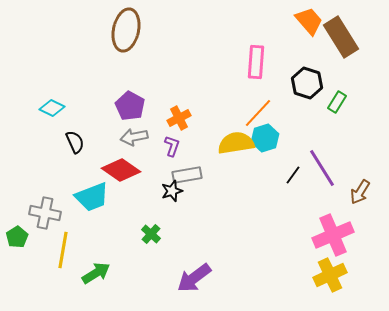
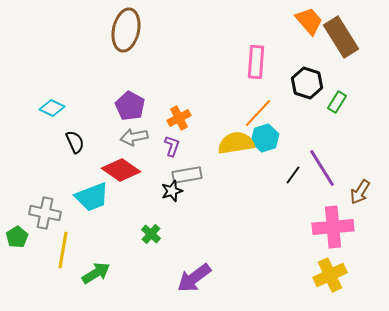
pink cross: moved 8 px up; rotated 18 degrees clockwise
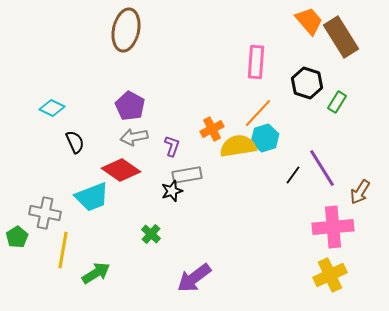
orange cross: moved 33 px right, 11 px down
yellow semicircle: moved 2 px right, 3 px down
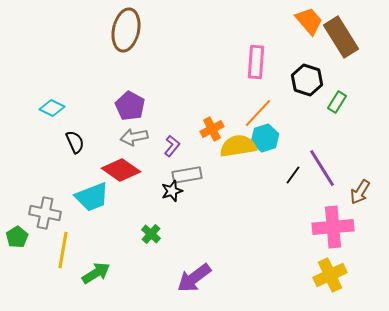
black hexagon: moved 3 px up
purple L-shape: rotated 20 degrees clockwise
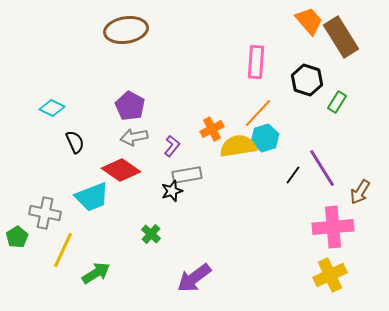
brown ellipse: rotated 69 degrees clockwise
yellow line: rotated 15 degrees clockwise
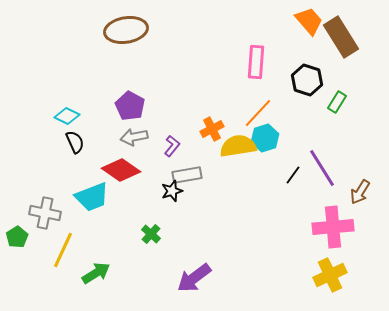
cyan diamond: moved 15 px right, 8 px down
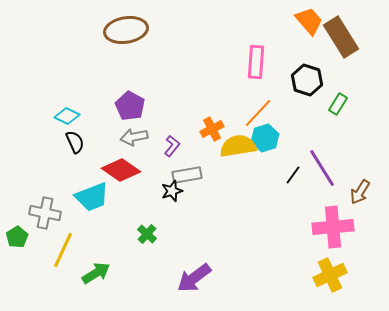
green rectangle: moved 1 px right, 2 px down
green cross: moved 4 px left
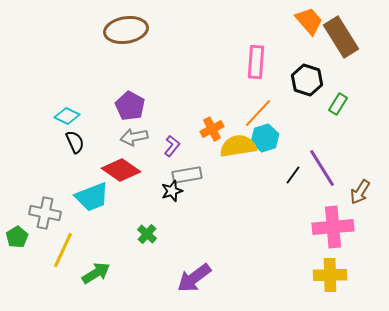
yellow cross: rotated 24 degrees clockwise
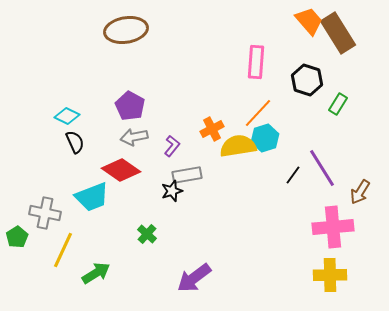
brown rectangle: moved 3 px left, 4 px up
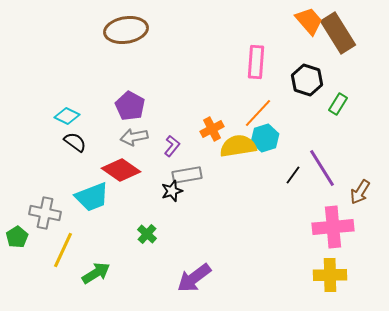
black semicircle: rotated 30 degrees counterclockwise
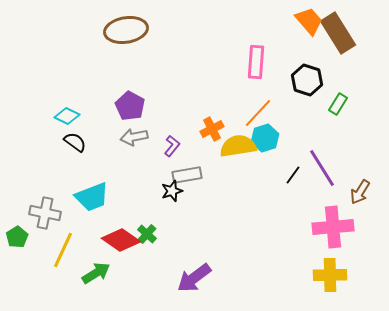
red diamond: moved 70 px down
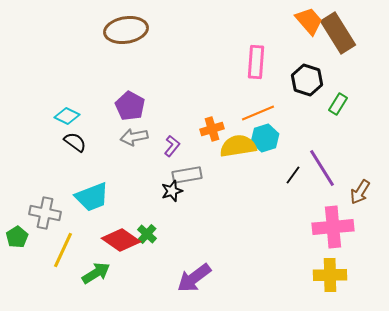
orange line: rotated 24 degrees clockwise
orange cross: rotated 10 degrees clockwise
